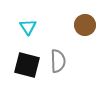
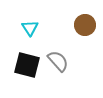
cyan triangle: moved 2 px right, 1 px down
gray semicircle: rotated 40 degrees counterclockwise
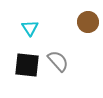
brown circle: moved 3 px right, 3 px up
black square: rotated 8 degrees counterclockwise
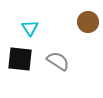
gray semicircle: rotated 15 degrees counterclockwise
black square: moved 7 px left, 6 px up
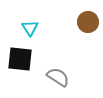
gray semicircle: moved 16 px down
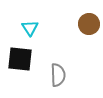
brown circle: moved 1 px right, 2 px down
gray semicircle: moved 2 px up; rotated 55 degrees clockwise
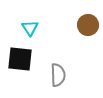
brown circle: moved 1 px left, 1 px down
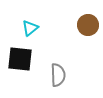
cyan triangle: rotated 24 degrees clockwise
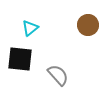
gray semicircle: rotated 40 degrees counterclockwise
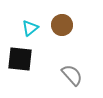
brown circle: moved 26 px left
gray semicircle: moved 14 px right
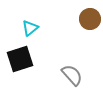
brown circle: moved 28 px right, 6 px up
black square: rotated 24 degrees counterclockwise
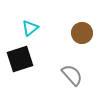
brown circle: moved 8 px left, 14 px down
